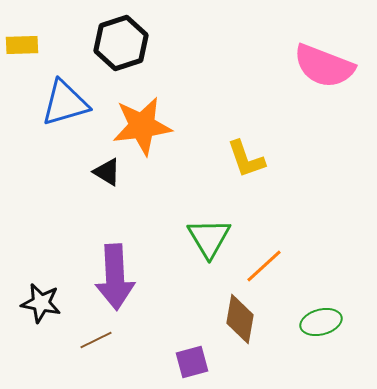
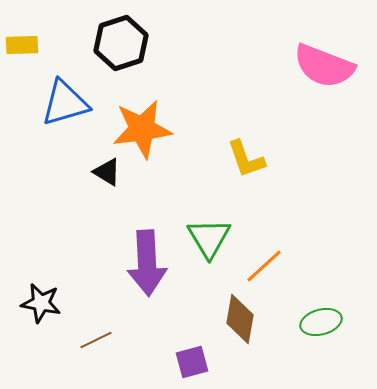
orange star: moved 3 px down
purple arrow: moved 32 px right, 14 px up
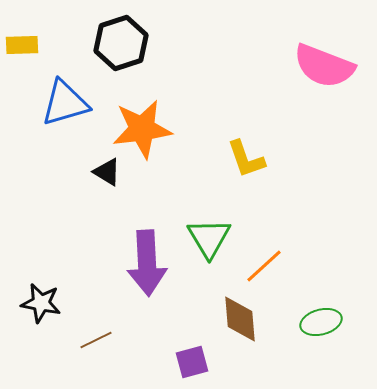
brown diamond: rotated 15 degrees counterclockwise
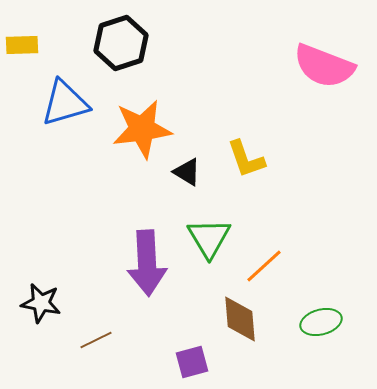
black triangle: moved 80 px right
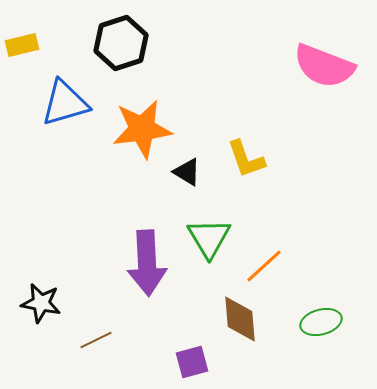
yellow rectangle: rotated 12 degrees counterclockwise
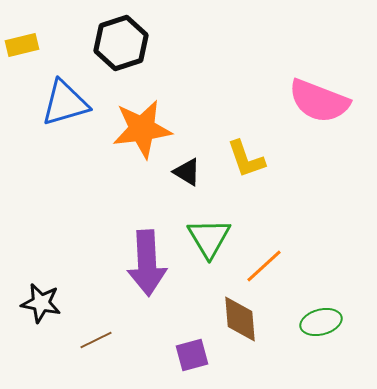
pink semicircle: moved 5 px left, 35 px down
purple square: moved 7 px up
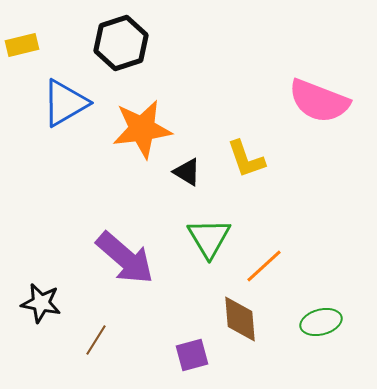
blue triangle: rotated 14 degrees counterclockwise
purple arrow: moved 22 px left, 5 px up; rotated 46 degrees counterclockwise
brown line: rotated 32 degrees counterclockwise
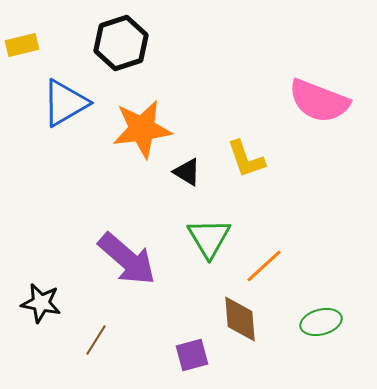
purple arrow: moved 2 px right, 1 px down
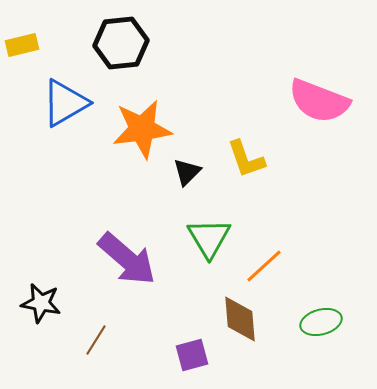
black hexagon: rotated 12 degrees clockwise
black triangle: rotated 44 degrees clockwise
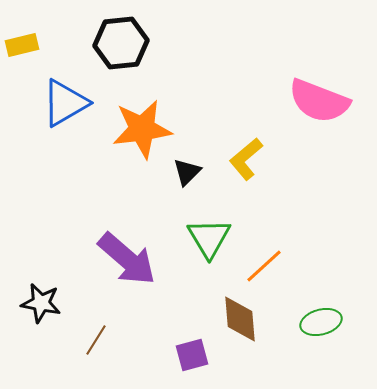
yellow L-shape: rotated 69 degrees clockwise
